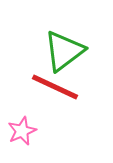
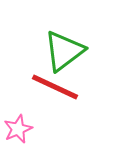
pink star: moved 4 px left, 2 px up
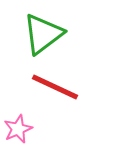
green triangle: moved 21 px left, 17 px up
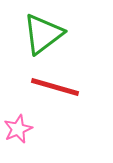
red line: rotated 9 degrees counterclockwise
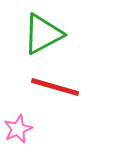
green triangle: rotated 9 degrees clockwise
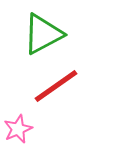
red line: moved 1 px right, 1 px up; rotated 51 degrees counterclockwise
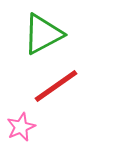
pink star: moved 3 px right, 2 px up
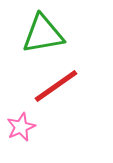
green triangle: rotated 18 degrees clockwise
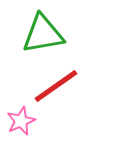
pink star: moved 6 px up
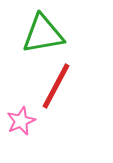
red line: rotated 27 degrees counterclockwise
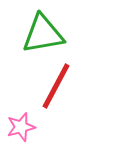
pink star: moved 6 px down; rotated 8 degrees clockwise
